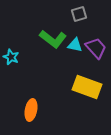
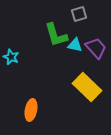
green L-shape: moved 3 px right, 4 px up; rotated 36 degrees clockwise
yellow rectangle: rotated 24 degrees clockwise
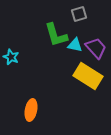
yellow rectangle: moved 1 px right, 11 px up; rotated 12 degrees counterclockwise
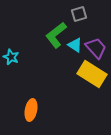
green L-shape: rotated 68 degrees clockwise
cyan triangle: rotated 21 degrees clockwise
yellow rectangle: moved 4 px right, 2 px up
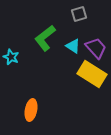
green L-shape: moved 11 px left, 3 px down
cyan triangle: moved 2 px left, 1 px down
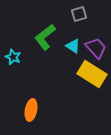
green L-shape: moved 1 px up
cyan star: moved 2 px right
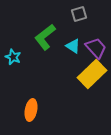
yellow rectangle: rotated 76 degrees counterclockwise
